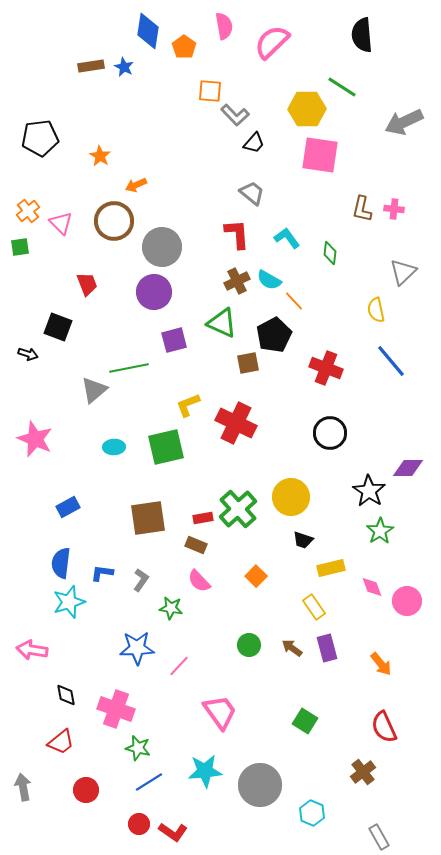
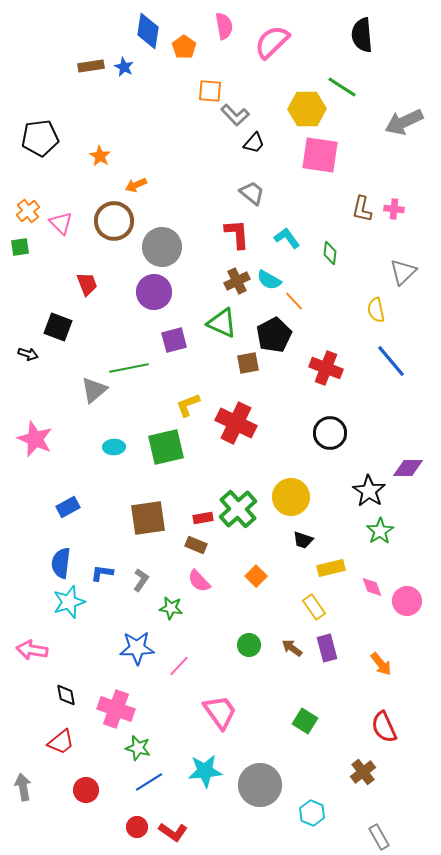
red circle at (139, 824): moved 2 px left, 3 px down
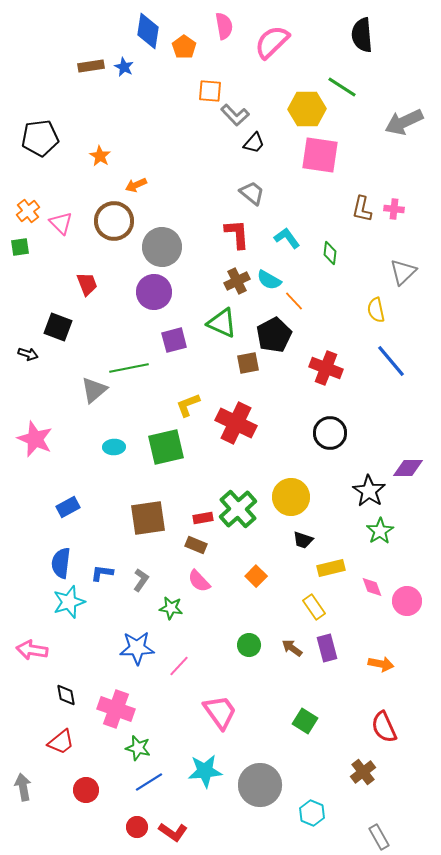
orange arrow at (381, 664): rotated 40 degrees counterclockwise
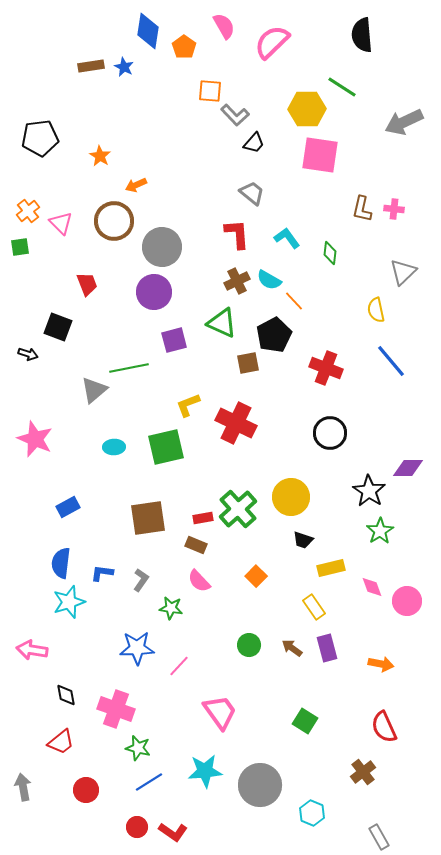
pink semicircle at (224, 26): rotated 20 degrees counterclockwise
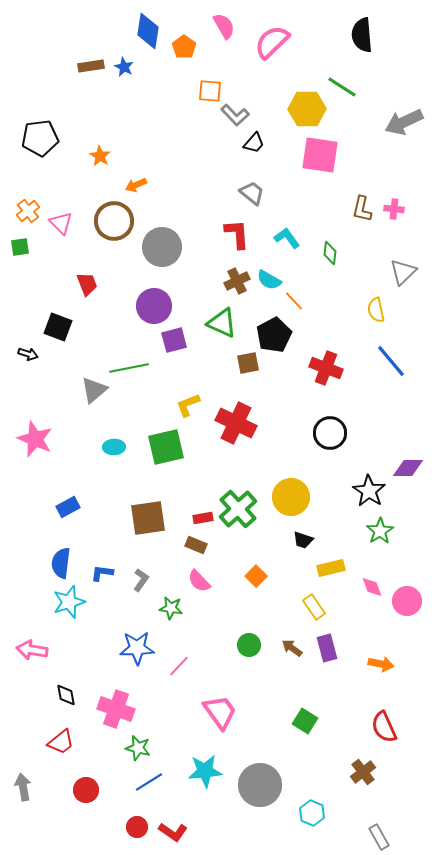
purple circle at (154, 292): moved 14 px down
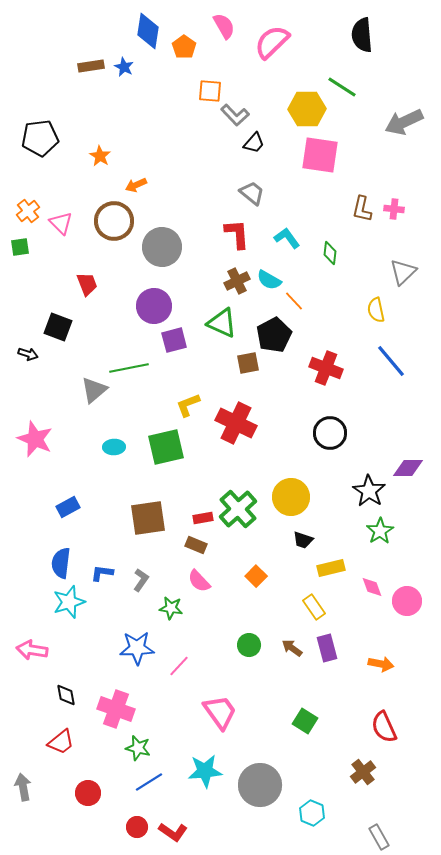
red circle at (86, 790): moved 2 px right, 3 px down
